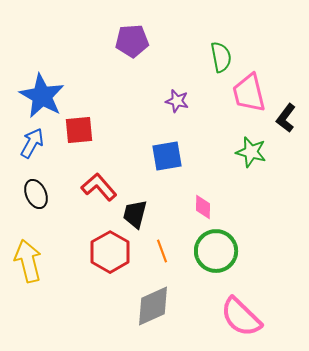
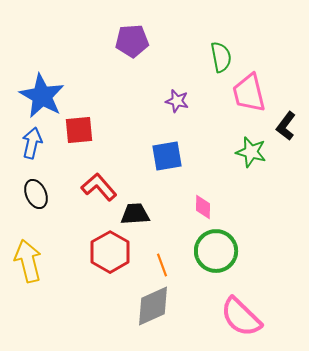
black L-shape: moved 8 px down
blue arrow: rotated 16 degrees counterclockwise
black trapezoid: rotated 72 degrees clockwise
orange line: moved 14 px down
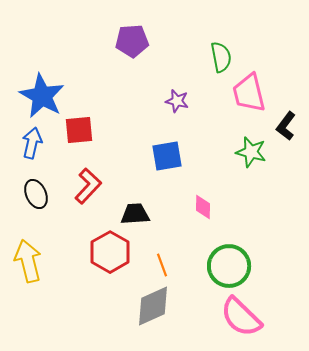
red L-shape: moved 11 px left, 1 px up; rotated 84 degrees clockwise
green circle: moved 13 px right, 15 px down
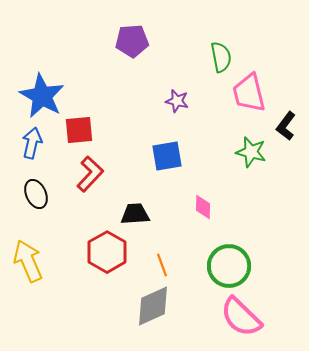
red L-shape: moved 2 px right, 12 px up
red hexagon: moved 3 px left
yellow arrow: rotated 9 degrees counterclockwise
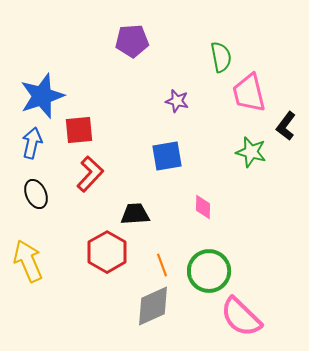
blue star: rotated 24 degrees clockwise
green circle: moved 20 px left, 5 px down
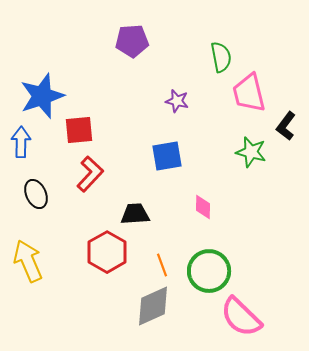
blue arrow: moved 11 px left, 1 px up; rotated 12 degrees counterclockwise
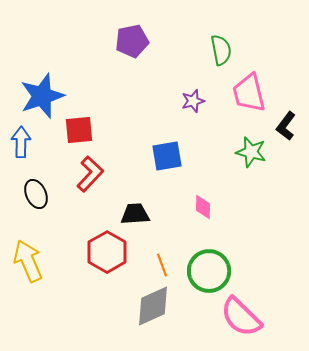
purple pentagon: rotated 8 degrees counterclockwise
green semicircle: moved 7 px up
purple star: moved 16 px right; rotated 30 degrees counterclockwise
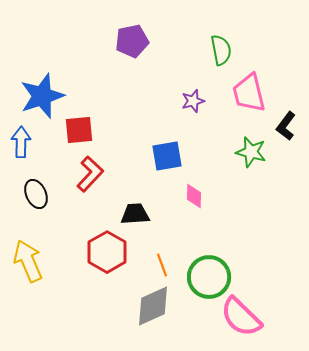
pink diamond: moved 9 px left, 11 px up
green circle: moved 6 px down
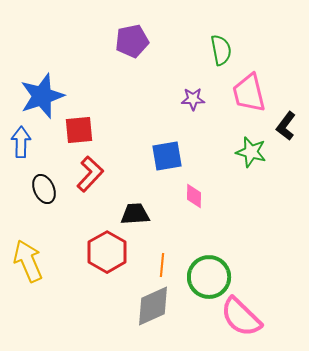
purple star: moved 2 px up; rotated 15 degrees clockwise
black ellipse: moved 8 px right, 5 px up
orange line: rotated 25 degrees clockwise
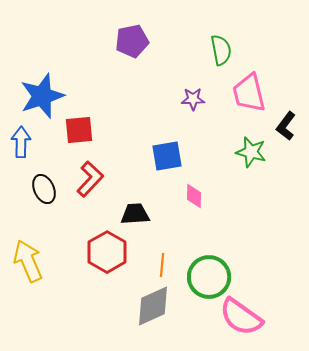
red L-shape: moved 5 px down
pink semicircle: rotated 9 degrees counterclockwise
